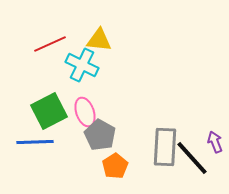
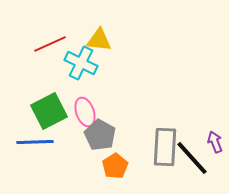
cyan cross: moved 1 px left, 2 px up
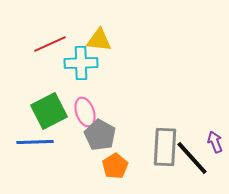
cyan cross: rotated 28 degrees counterclockwise
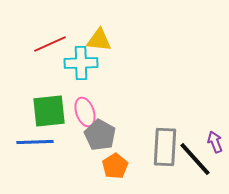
green square: rotated 21 degrees clockwise
black line: moved 3 px right, 1 px down
